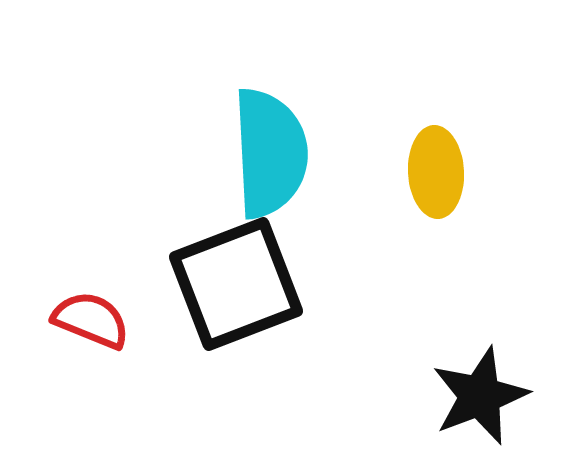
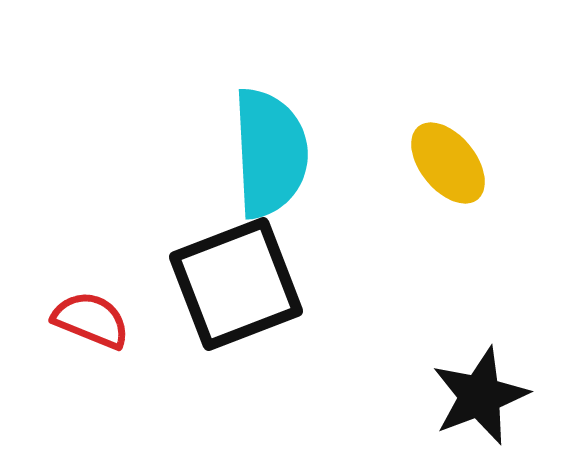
yellow ellipse: moved 12 px right, 9 px up; rotated 36 degrees counterclockwise
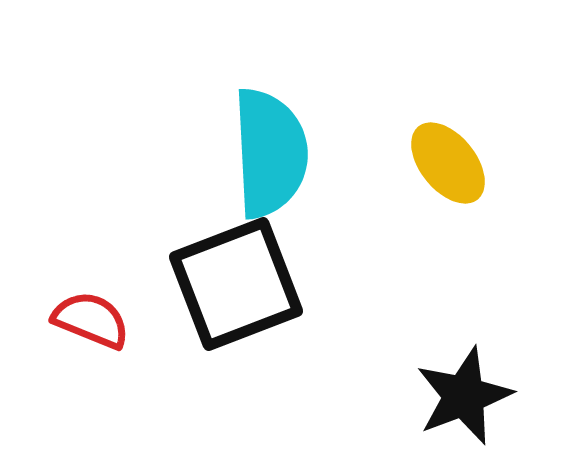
black star: moved 16 px left
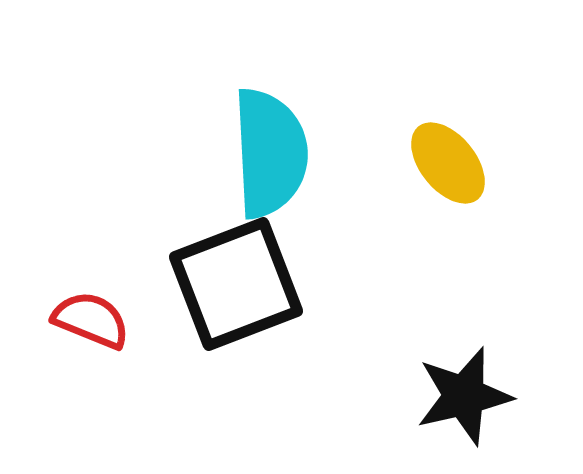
black star: rotated 8 degrees clockwise
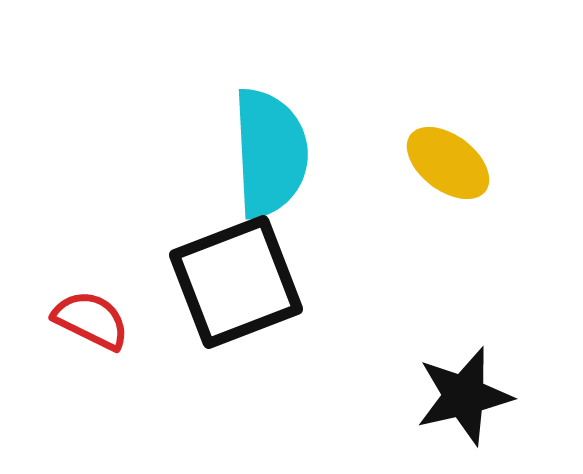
yellow ellipse: rotated 14 degrees counterclockwise
black square: moved 2 px up
red semicircle: rotated 4 degrees clockwise
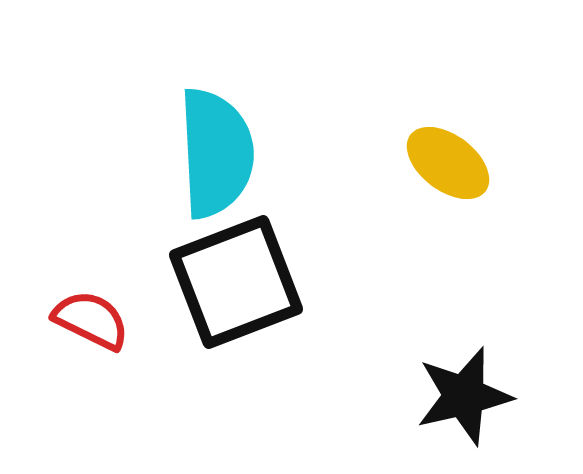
cyan semicircle: moved 54 px left
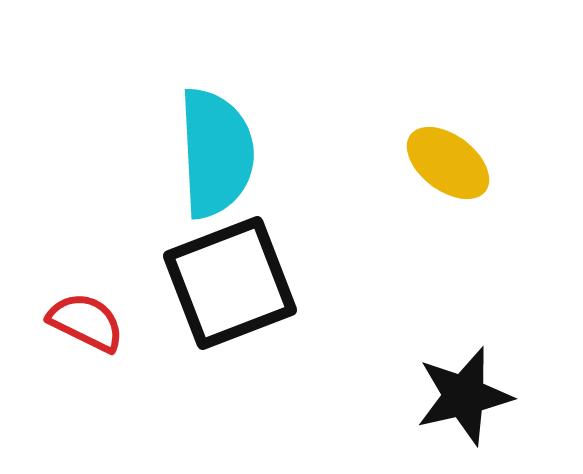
black square: moved 6 px left, 1 px down
red semicircle: moved 5 px left, 2 px down
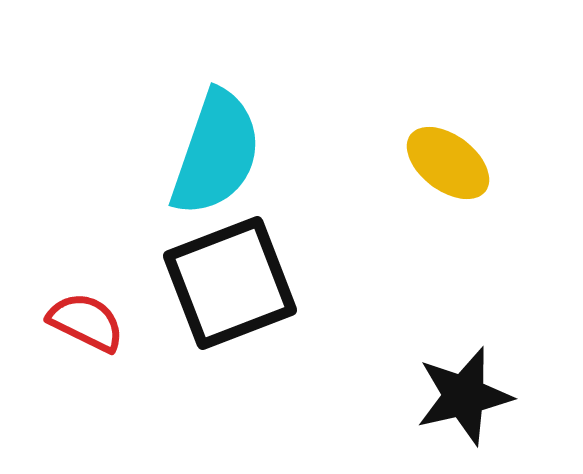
cyan semicircle: rotated 22 degrees clockwise
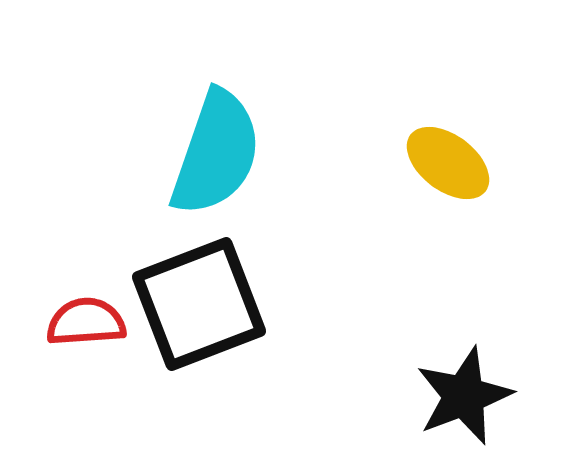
black square: moved 31 px left, 21 px down
red semicircle: rotated 30 degrees counterclockwise
black star: rotated 8 degrees counterclockwise
